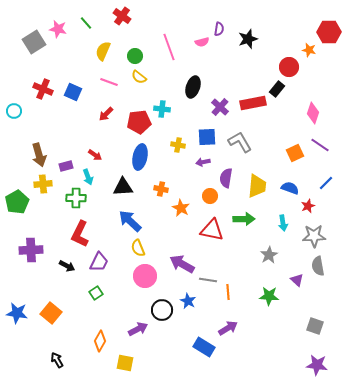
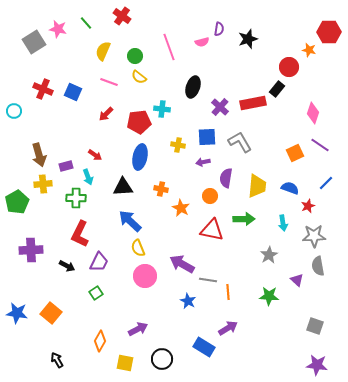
black circle at (162, 310): moved 49 px down
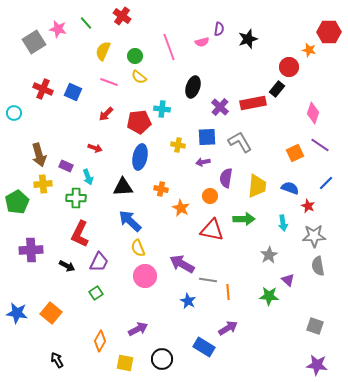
cyan circle at (14, 111): moved 2 px down
red arrow at (95, 155): moved 7 px up; rotated 16 degrees counterclockwise
purple rectangle at (66, 166): rotated 40 degrees clockwise
red star at (308, 206): rotated 24 degrees counterclockwise
purple triangle at (297, 280): moved 9 px left
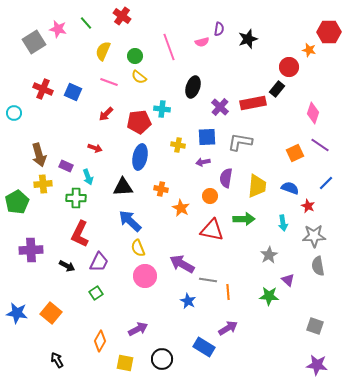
gray L-shape at (240, 142): rotated 50 degrees counterclockwise
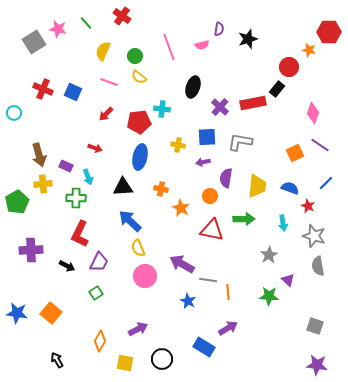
pink semicircle at (202, 42): moved 3 px down
gray star at (314, 236): rotated 20 degrees clockwise
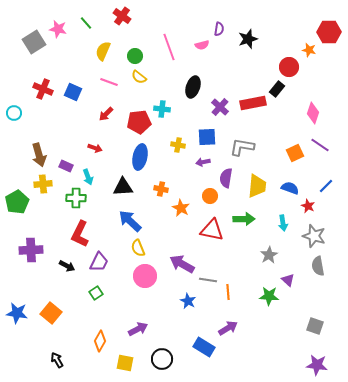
gray L-shape at (240, 142): moved 2 px right, 5 px down
blue line at (326, 183): moved 3 px down
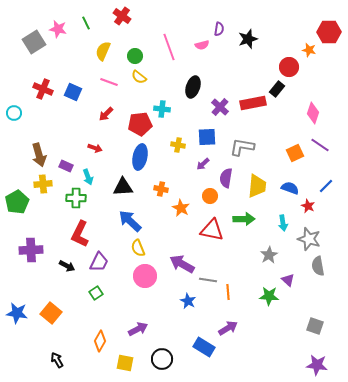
green line at (86, 23): rotated 16 degrees clockwise
red pentagon at (139, 122): moved 1 px right, 2 px down
purple arrow at (203, 162): moved 2 px down; rotated 32 degrees counterclockwise
gray star at (314, 236): moved 5 px left, 3 px down
